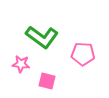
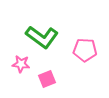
pink pentagon: moved 2 px right, 4 px up
pink square: moved 2 px up; rotated 36 degrees counterclockwise
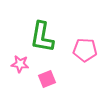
green L-shape: rotated 64 degrees clockwise
pink star: moved 1 px left
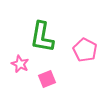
pink pentagon: rotated 25 degrees clockwise
pink star: rotated 18 degrees clockwise
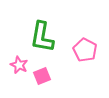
pink star: moved 1 px left, 1 px down
pink square: moved 5 px left, 3 px up
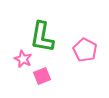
pink star: moved 4 px right, 6 px up
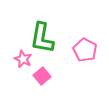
green L-shape: moved 1 px down
pink square: rotated 18 degrees counterclockwise
